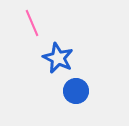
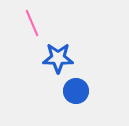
blue star: rotated 24 degrees counterclockwise
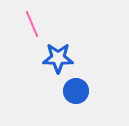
pink line: moved 1 px down
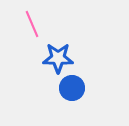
blue circle: moved 4 px left, 3 px up
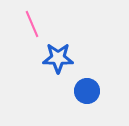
blue circle: moved 15 px right, 3 px down
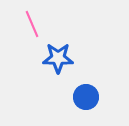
blue circle: moved 1 px left, 6 px down
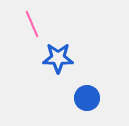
blue circle: moved 1 px right, 1 px down
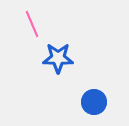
blue circle: moved 7 px right, 4 px down
